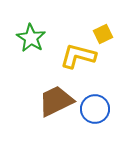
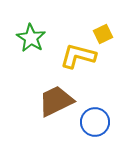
blue circle: moved 13 px down
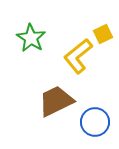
yellow L-shape: rotated 54 degrees counterclockwise
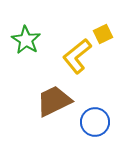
green star: moved 5 px left, 2 px down
yellow L-shape: moved 1 px left
brown trapezoid: moved 2 px left
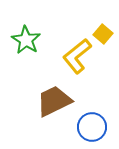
yellow square: rotated 24 degrees counterclockwise
blue circle: moved 3 px left, 5 px down
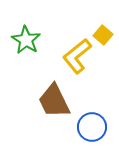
yellow square: moved 1 px down
brown trapezoid: rotated 90 degrees counterclockwise
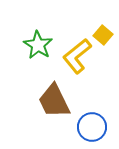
green star: moved 12 px right, 5 px down
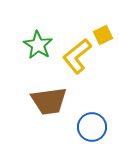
yellow square: rotated 24 degrees clockwise
brown trapezoid: moved 5 px left; rotated 72 degrees counterclockwise
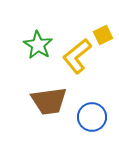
blue circle: moved 10 px up
